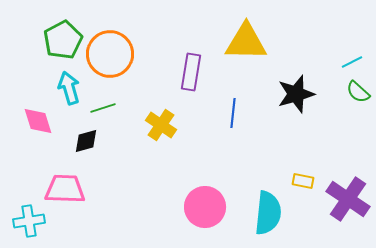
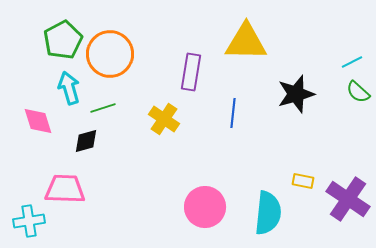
yellow cross: moved 3 px right, 6 px up
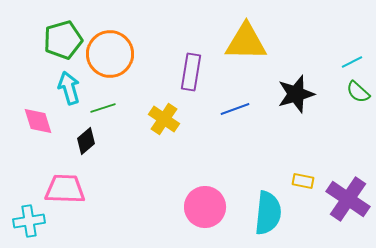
green pentagon: rotated 12 degrees clockwise
blue line: moved 2 px right, 4 px up; rotated 64 degrees clockwise
black diamond: rotated 24 degrees counterclockwise
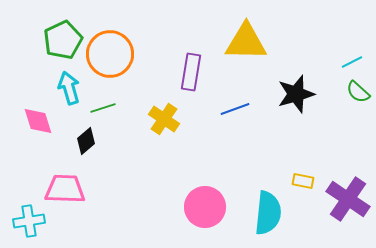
green pentagon: rotated 9 degrees counterclockwise
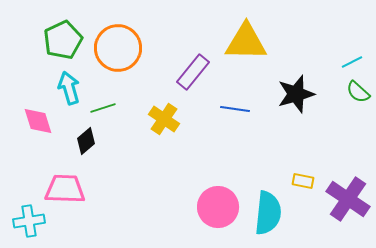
orange circle: moved 8 px right, 6 px up
purple rectangle: moved 2 px right; rotated 30 degrees clockwise
blue line: rotated 28 degrees clockwise
pink circle: moved 13 px right
